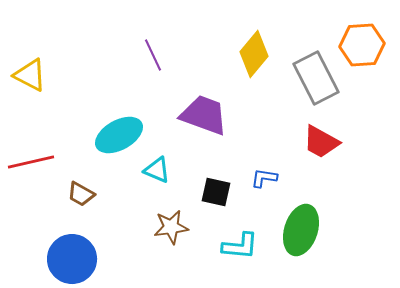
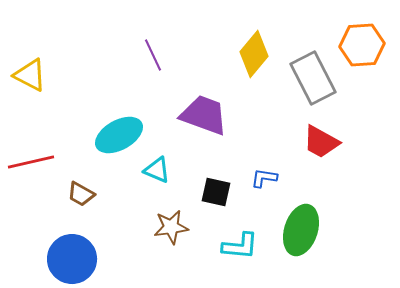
gray rectangle: moved 3 px left
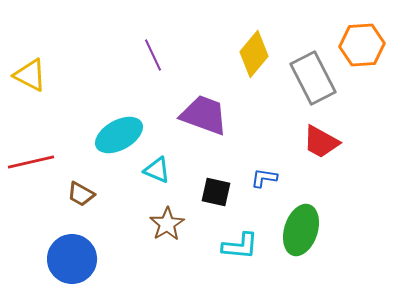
brown star: moved 4 px left, 3 px up; rotated 24 degrees counterclockwise
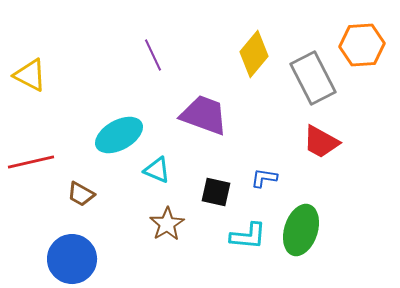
cyan L-shape: moved 8 px right, 10 px up
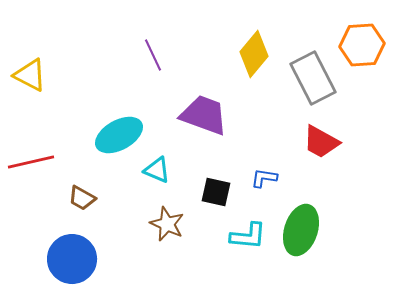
brown trapezoid: moved 1 px right, 4 px down
brown star: rotated 16 degrees counterclockwise
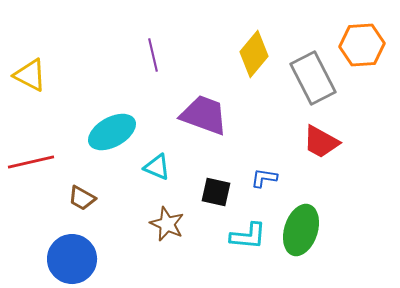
purple line: rotated 12 degrees clockwise
cyan ellipse: moved 7 px left, 3 px up
cyan triangle: moved 3 px up
